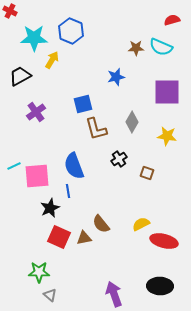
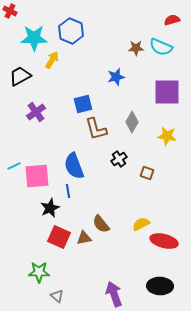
gray triangle: moved 7 px right, 1 px down
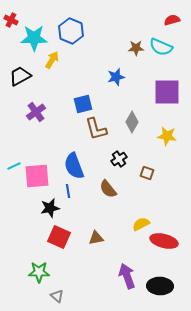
red cross: moved 1 px right, 9 px down
black star: rotated 12 degrees clockwise
brown semicircle: moved 7 px right, 35 px up
brown triangle: moved 12 px right
purple arrow: moved 13 px right, 18 px up
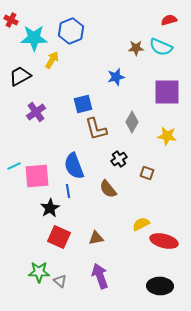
red semicircle: moved 3 px left
blue hexagon: rotated 15 degrees clockwise
black star: rotated 18 degrees counterclockwise
purple arrow: moved 27 px left
gray triangle: moved 3 px right, 15 px up
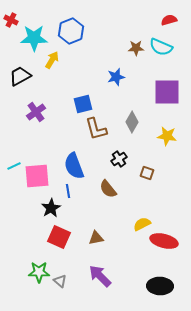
black star: moved 1 px right
yellow semicircle: moved 1 px right
purple arrow: rotated 25 degrees counterclockwise
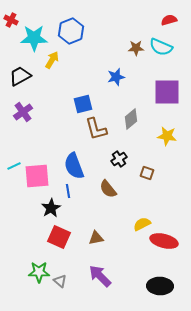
purple cross: moved 13 px left
gray diamond: moved 1 px left, 3 px up; rotated 20 degrees clockwise
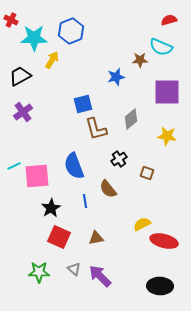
brown star: moved 4 px right, 12 px down
blue line: moved 17 px right, 10 px down
gray triangle: moved 14 px right, 12 px up
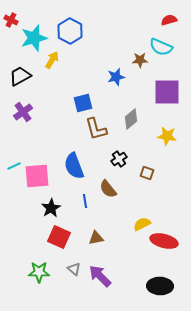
blue hexagon: moved 1 px left; rotated 10 degrees counterclockwise
cyan star: rotated 16 degrees counterclockwise
blue square: moved 1 px up
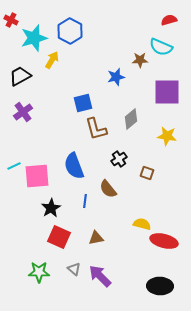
blue line: rotated 16 degrees clockwise
yellow semicircle: rotated 42 degrees clockwise
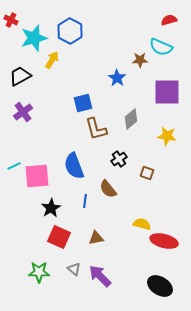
blue star: moved 1 px right, 1 px down; rotated 24 degrees counterclockwise
black ellipse: rotated 30 degrees clockwise
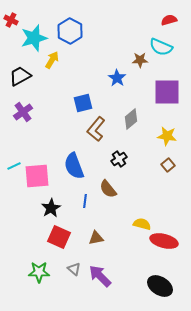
brown L-shape: rotated 55 degrees clockwise
brown square: moved 21 px right, 8 px up; rotated 32 degrees clockwise
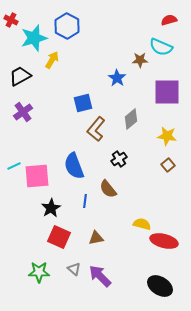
blue hexagon: moved 3 px left, 5 px up
